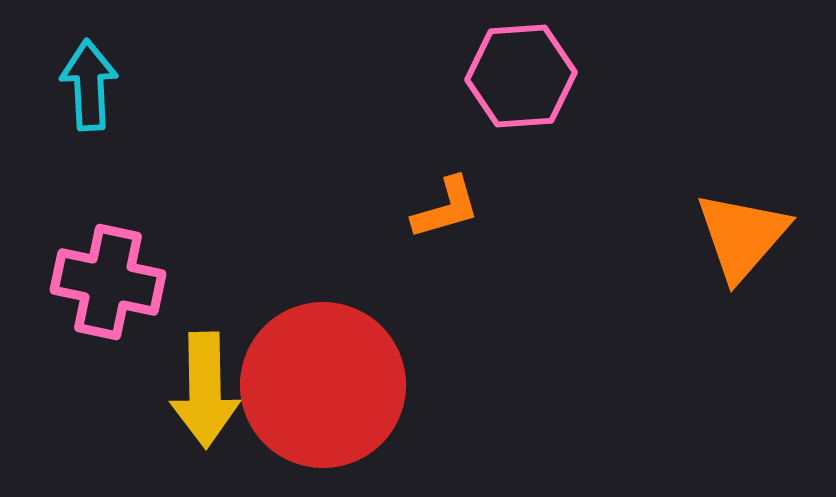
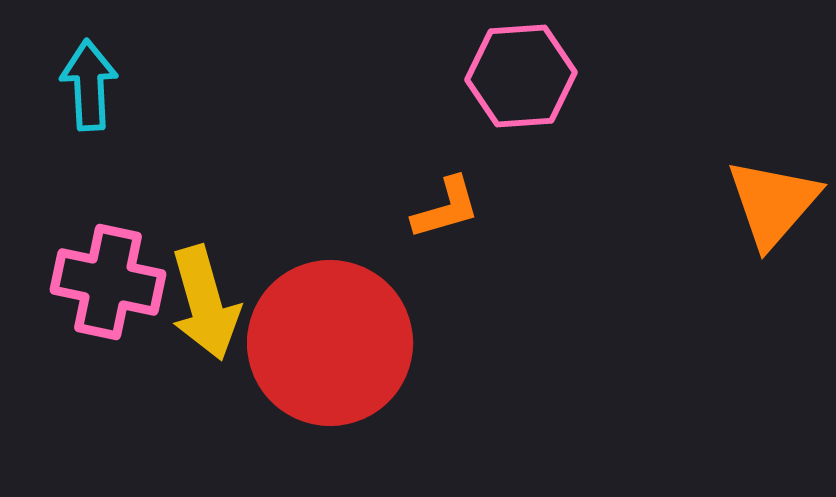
orange triangle: moved 31 px right, 33 px up
red circle: moved 7 px right, 42 px up
yellow arrow: moved 87 px up; rotated 15 degrees counterclockwise
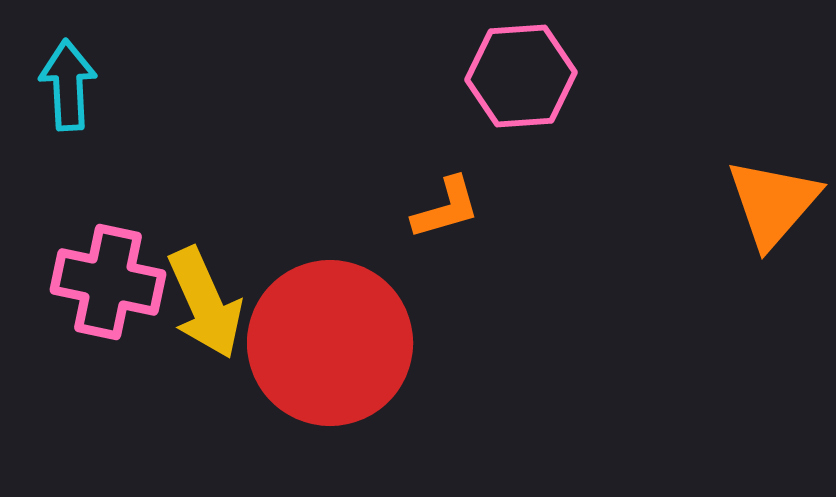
cyan arrow: moved 21 px left
yellow arrow: rotated 8 degrees counterclockwise
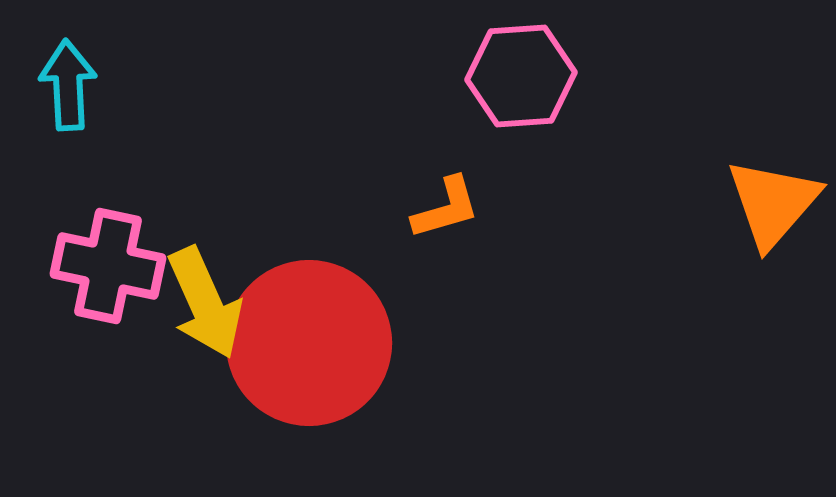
pink cross: moved 16 px up
red circle: moved 21 px left
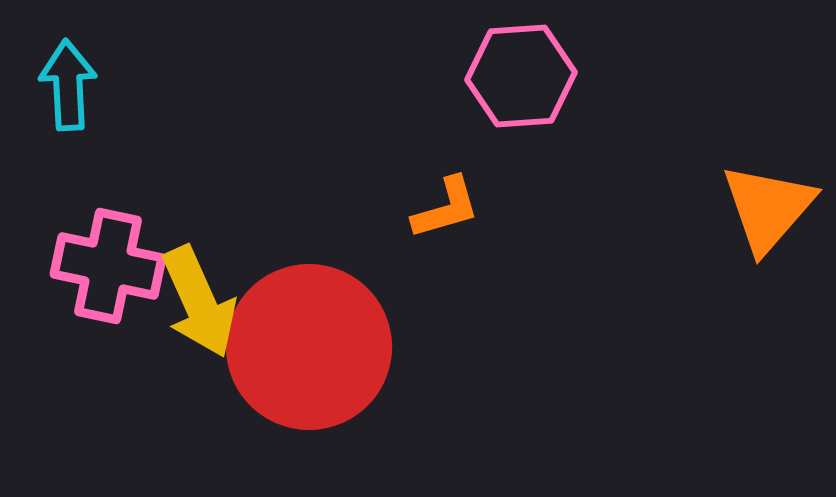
orange triangle: moved 5 px left, 5 px down
yellow arrow: moved 6 px left, 1 px up
red circle: moved 4 px down
